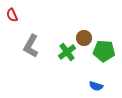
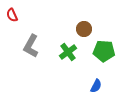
brown circle: moved 9 px up
green cross: moved 1 px right
blue semicircle: rotated 80 degrees counterclockwise
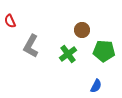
red semicircle: moved 2 px left, 6 px down
brown circle: moved 2 px left, 1 px down
green cross: moved 2 px down
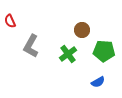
blue semicircle: moved 2 px right, 4 px up; rotated 32 degrees clockwise
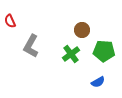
green cross: moved 3 px right
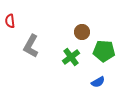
red semicircle: rotated 16 degrees clockwise
brown circle: moved 2 px down
green cross: moved 3 px down
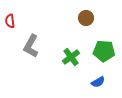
brown circle: moved 4 px right, 14 px up
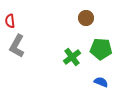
gray L-shape: moved 14 px left
green pentagon: moved 3 px left, 2 px up
green cross: moved 1 px right
blue semicircle: moved 3 px right; rotated 128 degrees counterclockwise
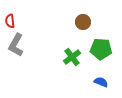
brown circle: moved 3 px left, 4 px down
gray L-shape: moved 1 px left, 1 px up
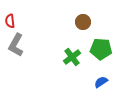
blue semicircle: rotated 56 degrees counterclockwise
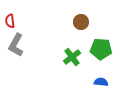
brown circle: moved 2 px left
blue semicircle: rotated 40 degrees clockwise
